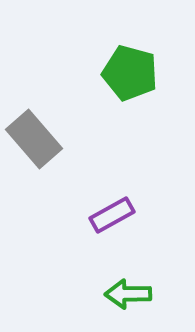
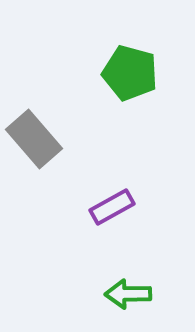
purple rectangle: moved 8 px up
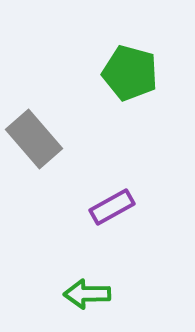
green arrow: moved 41 px left
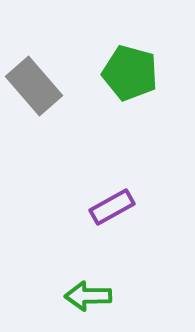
gray rectangle: moved 53 px up
green arrow: moved 1 px right, 2 px down
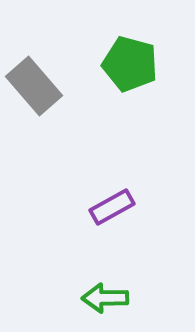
green pentagon: moved 9 px up
green arrow: moved 17 px right, 2 px down
